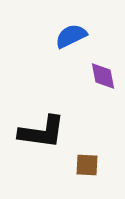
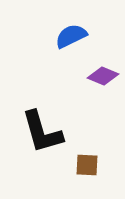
purple diamond: rotated 56 degrees counterclockwise
black L-shape: rotated 66 degrees clockwise
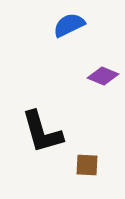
blue semicircle: moved 2 px left, 11 px up
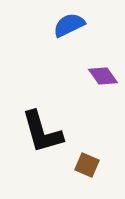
purple diamond: rotated 32 degrees clockwise
brown square: rotated 20 degrees clockwise
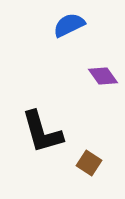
brown square: moved 2 px right, 2 px up; rotated 10 degrees clockwise
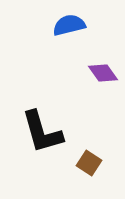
blue semicircle: rotated 12 degrees clockwise
purple diamond: moved 3 px up
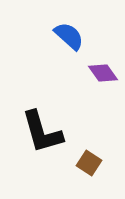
blue semicircle: moved 11 px down; rotated 56 degrees clockwise
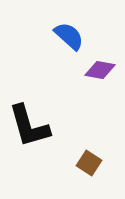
purple diamond: moved 3 px left, 3 px up; rotated 44 degrees counterclockwise
black L-shape: moved 13 px left, 6 px up
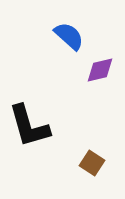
purple diamond: rotated 24 degrees counterclockwise
brown square: moved 3 px right
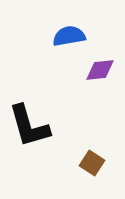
blue semicircle: rotated 52 degrees counterclockwise
purple diamond: rotated 8 degrees clockwise
